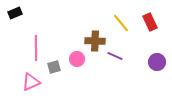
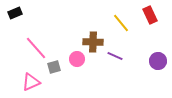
red rectangle: moved 7 px up
brown cross: moved 2 px left, 1 px down
pink line: rotated 40 degrees counterclockwise
purple circle: moved 1 px right, 1 px up
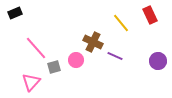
brown cross: rotated 24 degrees clockwise
pink circle: moved 1 px left, 1 px down
pink triangle: rotated 24 degrees counterclockwise
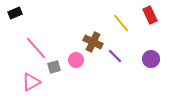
purple line: rotated 21 degrees clockwise
purple circle: moved 7 px left, 2 px up
pink triangle: rotated 18 degrees clockwise
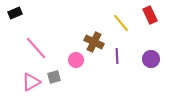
brown cross: moved 1 px right
purple line: moved 2 px right; rotated 42 degrees clockwise
gray square: moved 10 px down
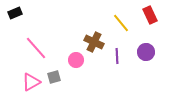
purple circle: moved 5 px left, 7 px up
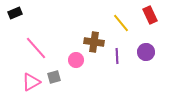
brown cross: rotated 18 degrees counterclockwise
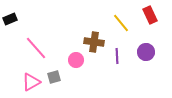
black rectangle: moved 5 px left, 6 px down
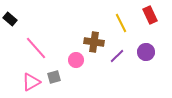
black rectangle: rotated 64 degrees clockwise
yellow line: rotated 12 degrees clockwise
purple line: rotated 49 degrees clockwise
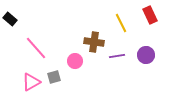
purple circle: moved 3 px down
purple line: rotated 35 degrees clockwise
pink circle: moved 1 px left, 1 px down
